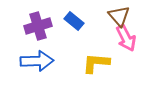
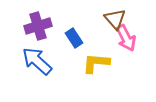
brown triangle: moved 4 px left, 3 px down
blue rectangle: moved 17 px down; rotated 18 degrees clockwise
blue arrow: rotated 136 degrees counterclockwise
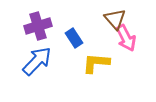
blue arrow: rotated 92 degrees clockwise
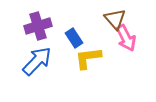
yellow L-shape: moved 8 px left, 5 px up; rotated 12 degrees counterclockwise
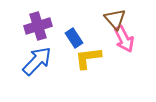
pink arrow: moved 2 px left, 1 px down
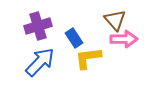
brown triangle: moved 1 px down
pink arrow: rotated 64 degrees counterclockwise
blue arrow: moved 3 px right, 1 px down
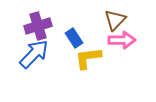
brown triangle: rotated 25 degrees clockwise
pink arrow: moved 2 px left, 1 px down
blue arrow: moved 6 px left, 8 px up
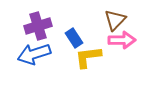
blue arrow: rotated 152 degrees counterclockwise
yellow L-shape: moved 1 px up
